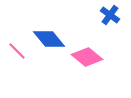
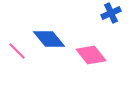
blue cross: moved 1 px right, 2 px up; rotated 30 degrees clockwise
pink diamond: moved 4 px right, 2 px up; rotated 12 degrees clockwise
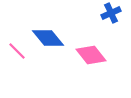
blue diamond: moved 1 px left, 1 px up
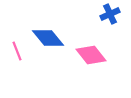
blue cross: moved 1 px left, 1 px down
pink line: rotated 24 degrees clockwise
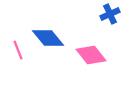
pink line: moved 1 px right, 1 px up
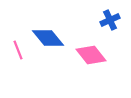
blue cross: moved 6 px down
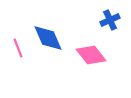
blue diamond: rotated 16 degrees clockwise
pink line: moved 2 px up
